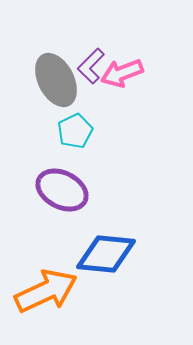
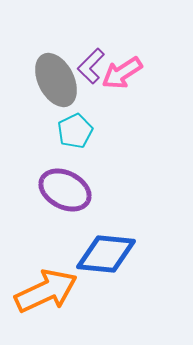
pink arrow: rotated 12 degrees counterclockwise
purple ellipse: moved 3 px right
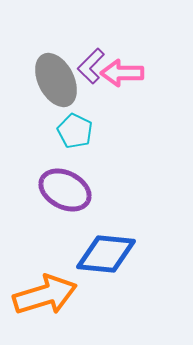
pink arrow: rotated 33 degrees clockwise
cyan pentagon: rotated 20 degrees counterclockwise
orange arrow: moved 1 px left, 4 px down; rotated 8 degrees clockwise
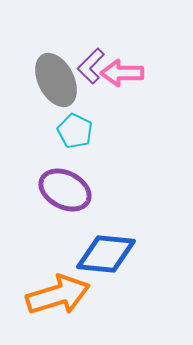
orange arrow: moved 13 px right
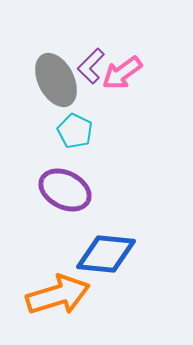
pink arrow: rotated 36 degrees counterclockwise
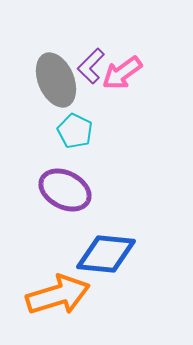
gray ellipse: rotated 4 degrees clockwise
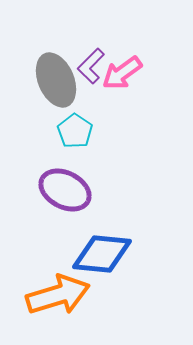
cyan pentagon: rotated 8 degrees clockwise
blue diamond: moved 4 px left
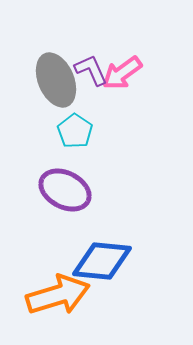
purple L-shape: moved 4 px down; rotated 111 degrees clockwise
blue diamond: moved 7 px down
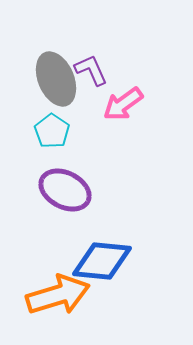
pink arrow: moved 1 px right, 31 px down
gray ellipse: moved 1 px up
cyan pentagon: moved 23 px left
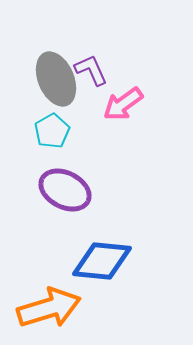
cyan pentagon: rotated 8 degrees clockwise
orange arrow: moved 9 px left, 13 px down
